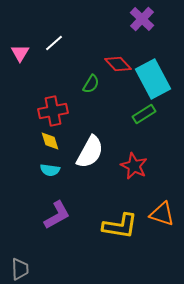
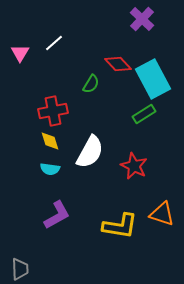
cyan semicircle: moved 1 px up
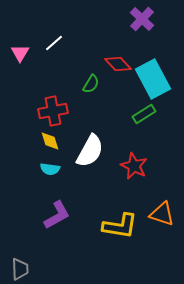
white semicircle: moved 1 px up
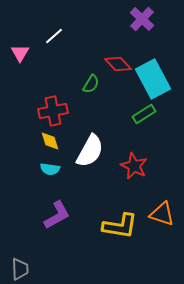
white line: moved 7 px up
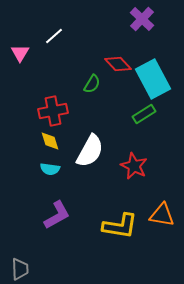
green semicircle: moved 1 px right
orange triangle: moved 1 px down; rotated 8 degrees counterclockwise
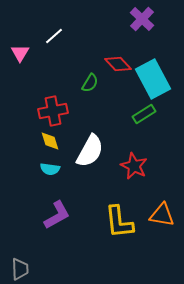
green semicircle: moved 2 px left, 1 px up
yellow L-shape: moved 1 px left, 4 px up; rotated 75 degrees clockwise
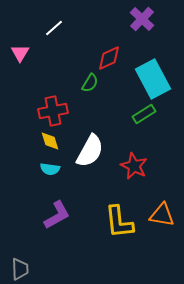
white line: moved 8 px up
red diamond: moved 9 px left, 6 px up; rotated 72 degrees counterclockwise
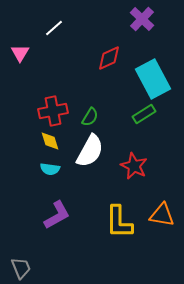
green semicircle: moved 34 px down
yellow L-shape: rotated 6 degrees clockwise
gray trapezoid: moved 1 px right, 1 px up; rotated 20 degrees counterclockwise
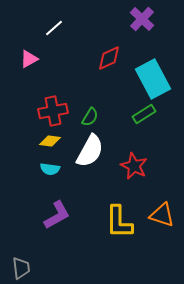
pink triangle: moved 9 px right, 6 px down; rotated 30 degrees clockwise
yellow diamond: rotated 65 degrees counterclockwise
orange triangle: rotated 8 degrees clockwise
gray trapezoid: rotated 15 degrees clockwise
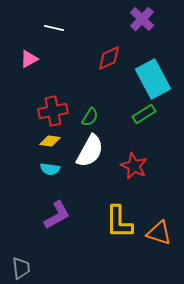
white line: rotated 54 degrees clockwise
orange triangle: moved 3 px left, 18 px down
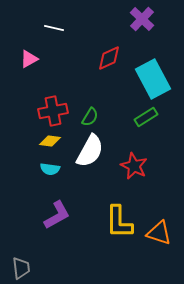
green rectangle: moved 2 px right, 3 px down
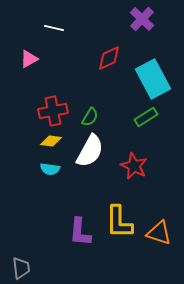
yellow diamond: moved 1 px right
purple L-shape: moved 23 px right, 17 px down; rotated 124 degrees clockwise
